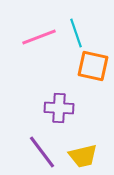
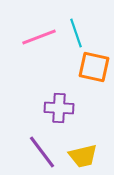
orange square: moved 1 px right, 1 px down
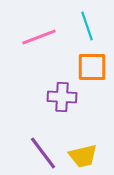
cyan line: moved 11 px right, 7 px up
orange square: moved 2 px left; rotated 12 degrees counterclockwise
purple cross: moved 3 px right, 11 px up
purple line: moved 1 px right, 1 px down
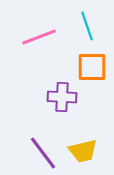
yellow trapezoid: moved 5 px up
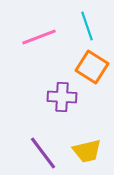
orange square: rotated 32 degrees clockwise
yellow trapezoid: moved 4 px right
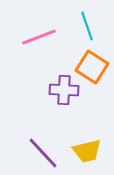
purple cross: moved 2 px right, 7 px up
purple line: rotated 6 degrees counterclockwise
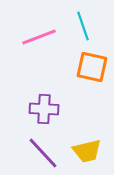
cyan line: moved 4 px left
orange square: rotated 20 degrees counterclockwise
purple cross: moved 20 px left, 19 px down
